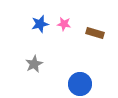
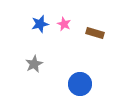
pink star: rotated 16 degrees clockwise
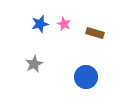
blue circle: moved 6 px right, 7 px up
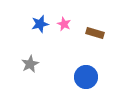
gray star: moved 4 px left
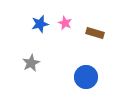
pink star: moved 1 px right, 1 px up
gray star: moved 1 px right, 1 px up
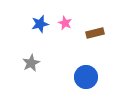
brown rectangle: rotated 30 degrees counterclockwise
